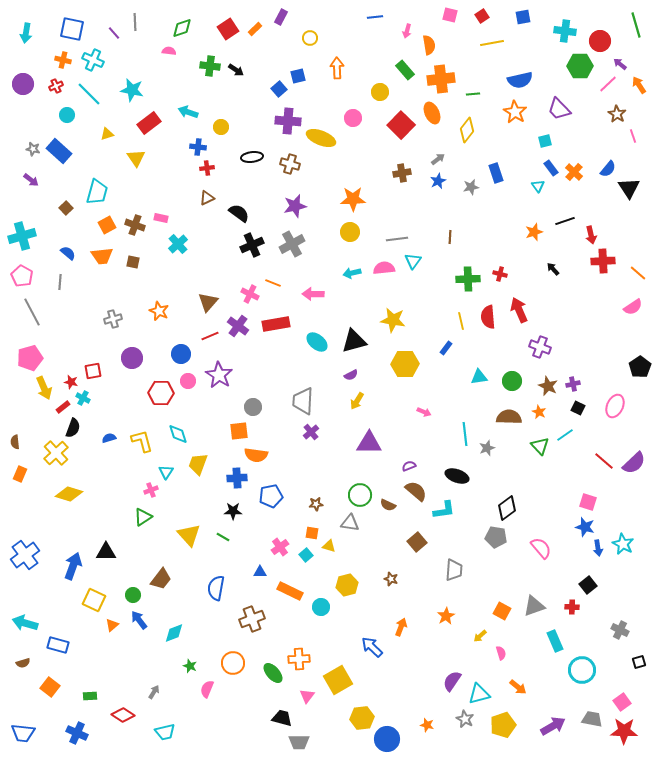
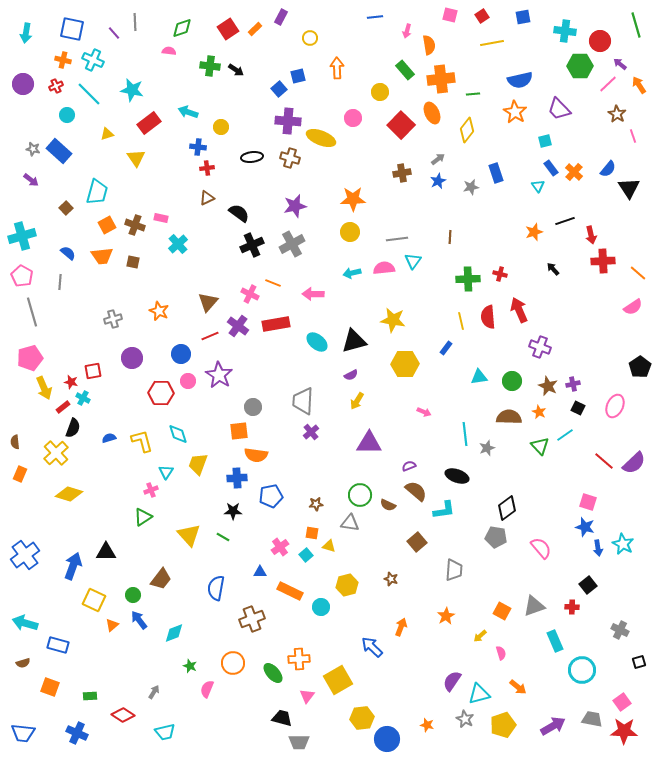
brown cross at (290, 164): moved 6 px up
gray line at (32, 312): rotated 12 degrees clockwise
orange square at (50, 687): rotated 18 degrees counterclockwise
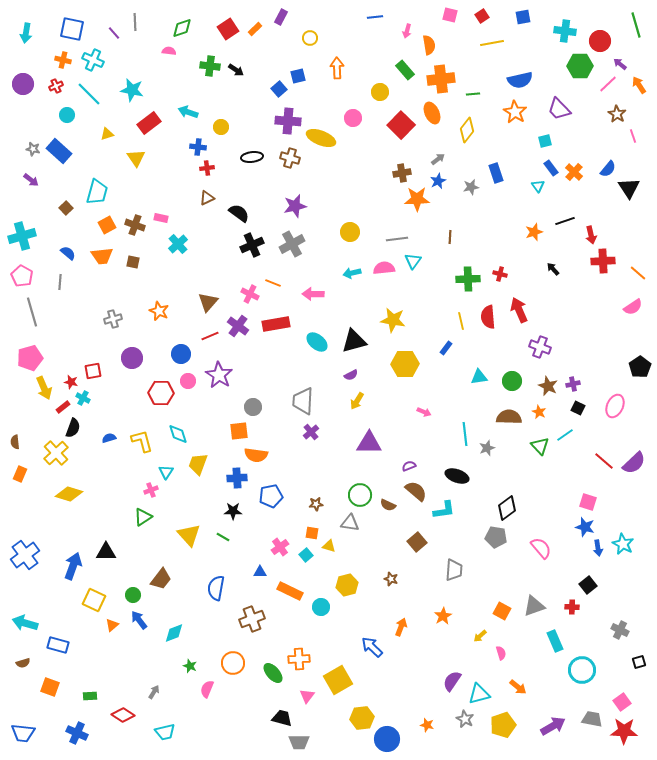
orange star at (353, 199): moved 64 px right
orange star at (446, 616): moved 3 px left
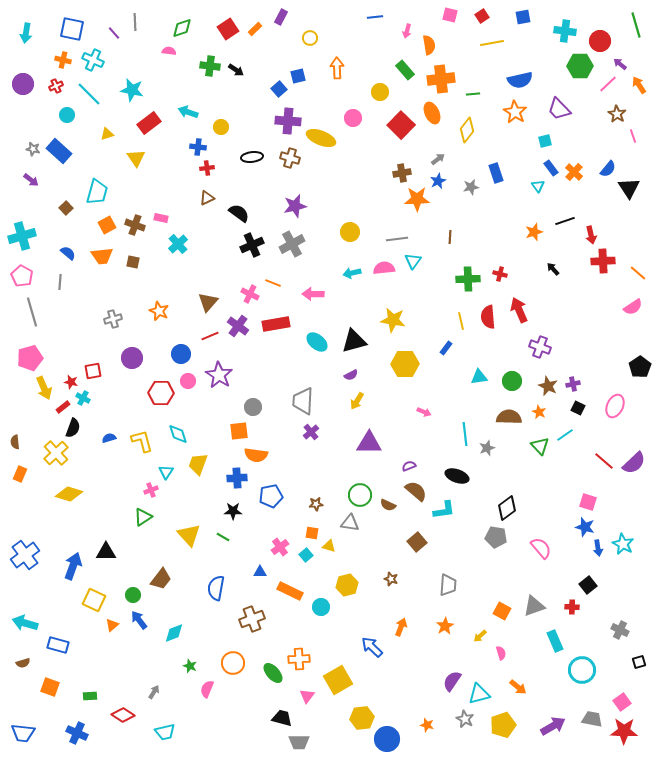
gray trapezoid at (454, 570): moved 6 px left, 15 px down
orange star at (443, 616): moved 2 px right, 10 px down
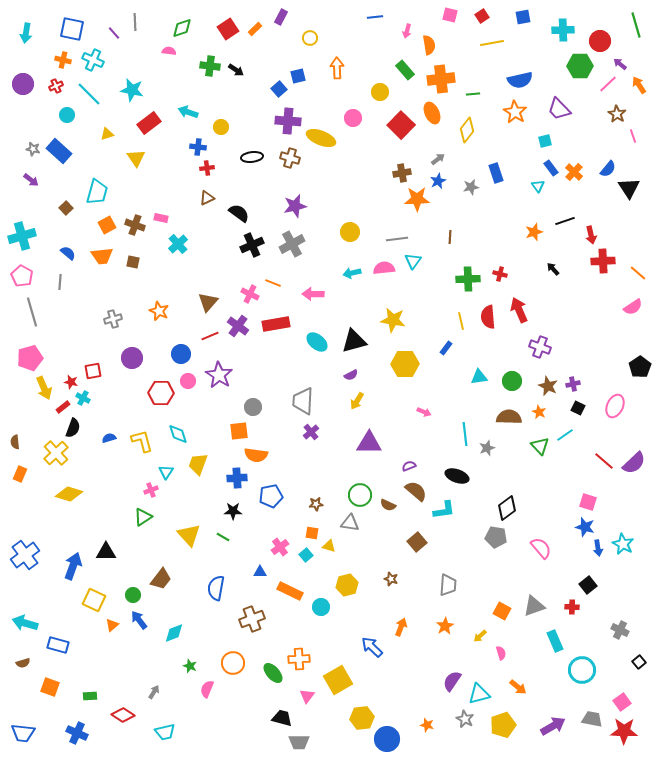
cyan cross at (565, 31): moved 2 px left, 1 px up; rotated 10 degrees counterclockwise
black square at (639, 662): rotated 24 degrees counterclockwise
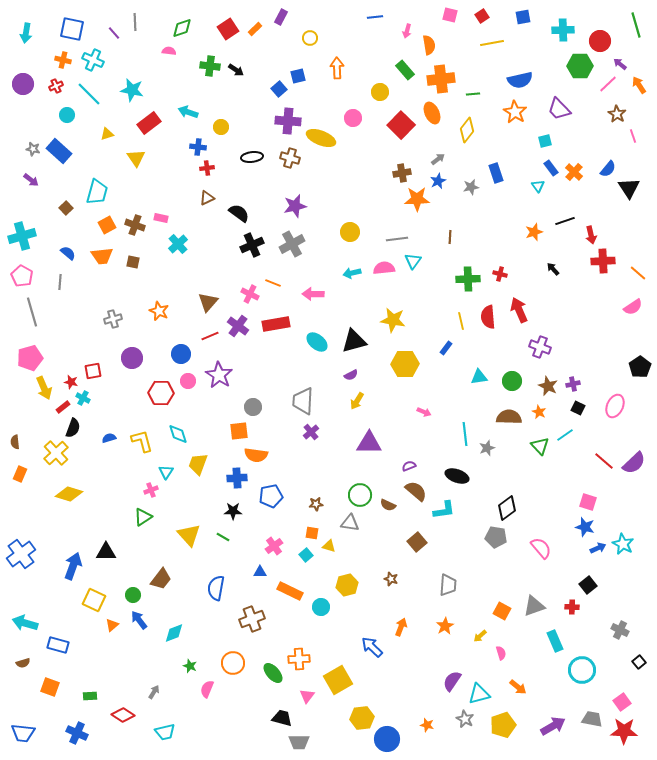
pink cross at (280, 547): moved 6 px left, 1 px up
blue arrow at (598, 548): rotated 105 degrees counterclockwise
blue cross at (25, 555): moved 4 px left, 1 px up
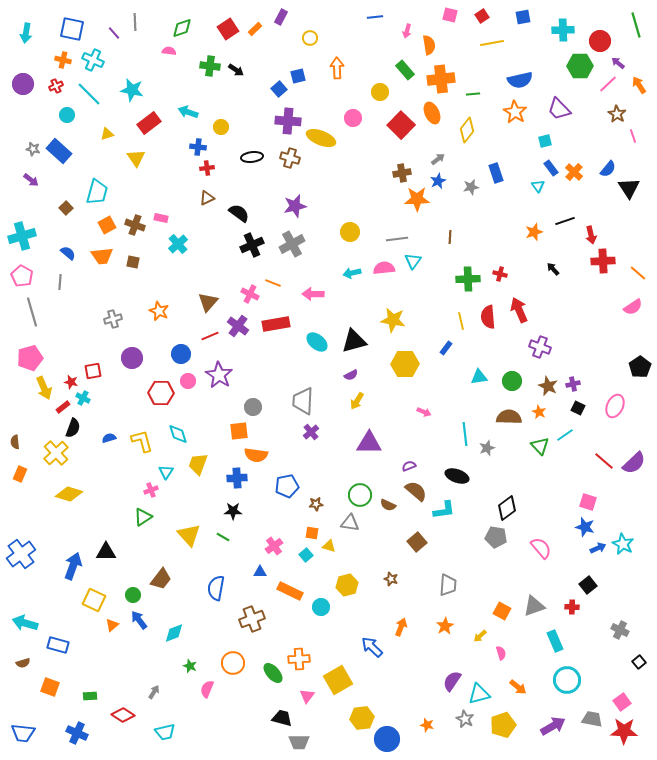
purple arrow at (620, 64): moved 2 px left, 1 px up
blue pentagon at (271, 496): moved 16 px right, 10 px up
cyan circle at (582, 670): moved 15 px left, 10 px down
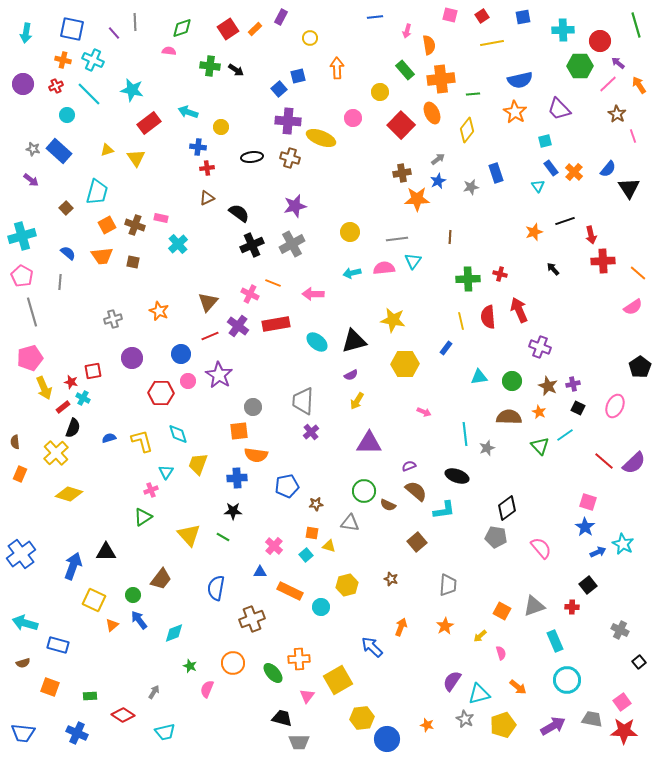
yellow triangle at (107, 134): moved 16 px down
green circle at (360, 495): moved 4 px right, 4 px up
blue star at (585, 527): rotated 18 degrees clockwise
pink cross at (274, 546): rotated 12 degrees counterclockwise
blue arrow at (598, 548): moved 4 px down
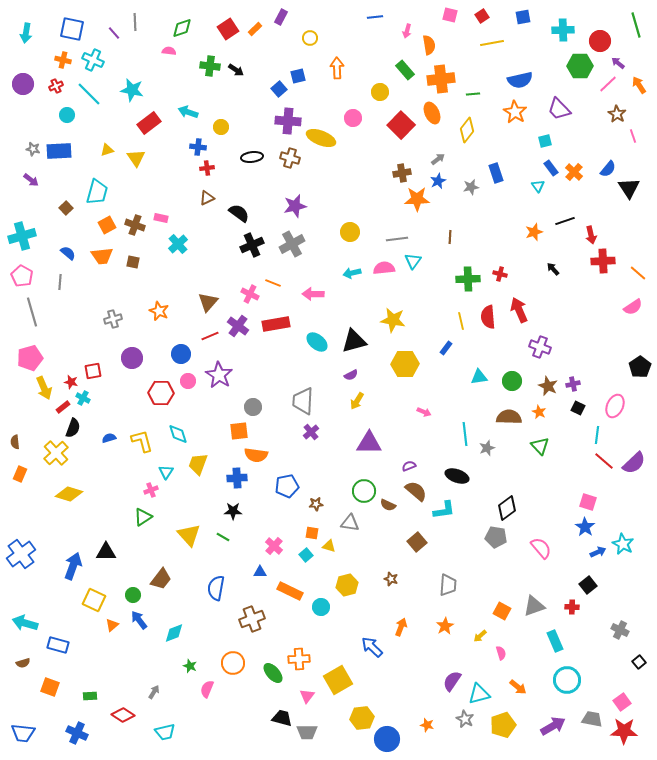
blue rectangle at (59, 151): rotated 45 degrees counterclockwise
cyan line at (565, 435): moved 32 px right; rotated 48 degrees counterclockwise
gray trapezoid at (299, 742): moved 8 px right, 10 px up
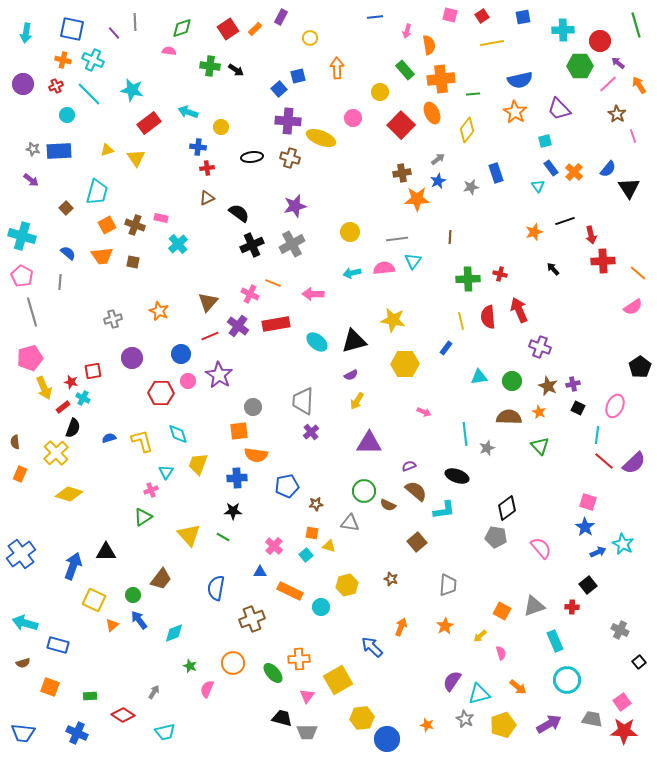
cyan cross at (22, 236): rotated 32 degrees clockwise
purple arrow at (553, 726): moved 4 px left, 2 px up
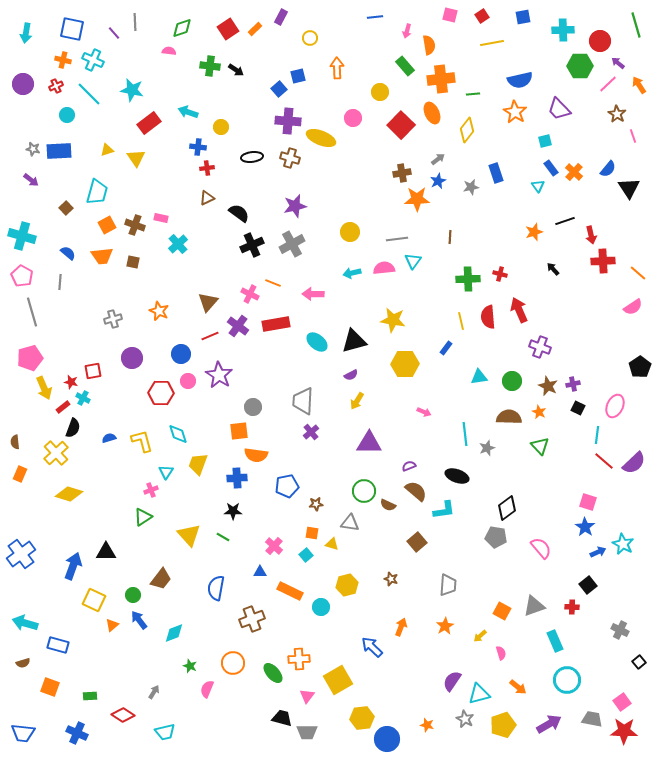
green rectangle at (405, 70): moved 4 px up
yellow triangle at (329, 546): moved 3 px right, 2 px up
